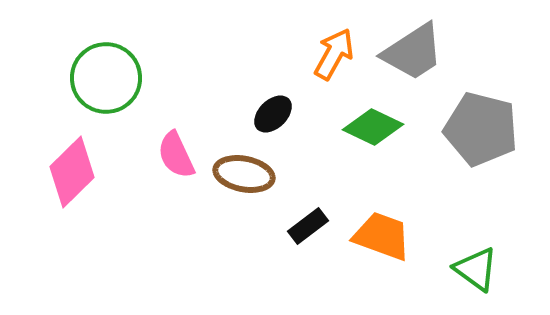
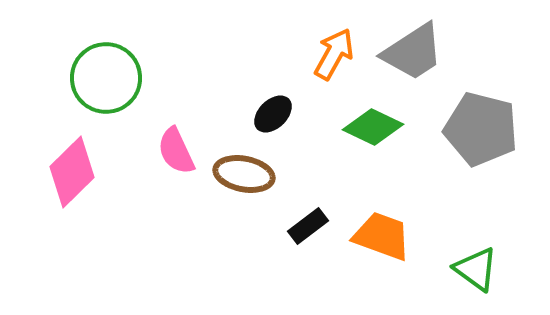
pink semicircle: moved 4 px up
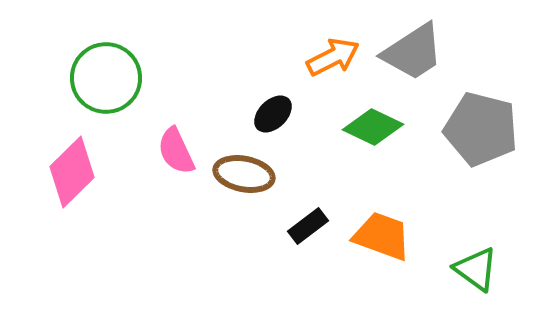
orange arrow: moved 1 px left, 3 px down; rotated 34 degrees clockwise
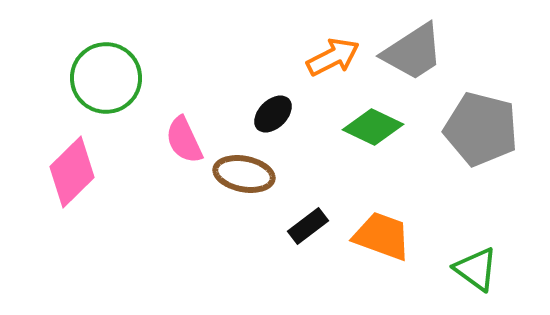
pink semicircle: moved 8 px right, 11 px up
